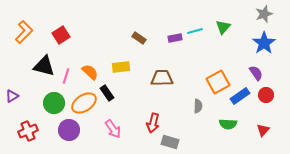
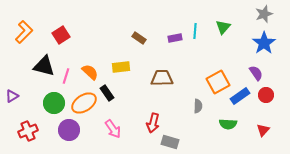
cyan line: rotated 70 degrees counterclockwise
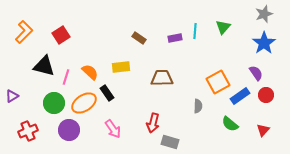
pink line: moved 1 px down
green semicircle: moved 2 px right; rotated 36 degrees clockwise
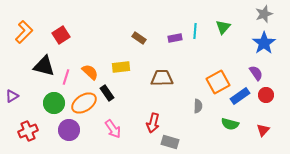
green semicircle: rotated 24 degrees counterclockwise
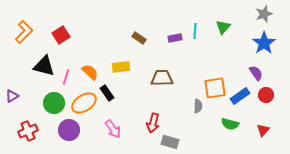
orange square: moved 3 px left, 6 px down; rotated 20 degrees clockwise
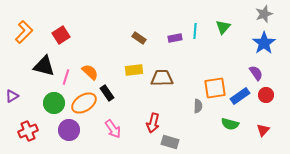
yellow rectangle: moved 13 px right, 3 px down
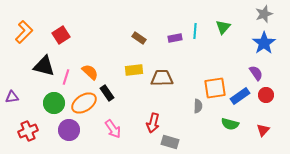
purple triangle: moved 1 px down; rotated 24 degrees clockwise
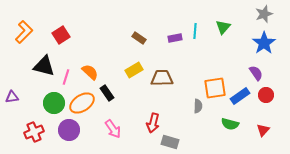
yellow rectangle: rotated 24 degrees counterclockwise
orange ellipse: moved 2 px left
red cross: moved 6 px right, 1 px down
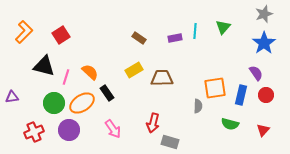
blue rectangle: moved 1 px right, 1 px up; rotated 42 degrees counterclockwise
